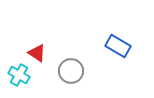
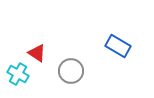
cyan cross: moved 1 px left, 1 px up
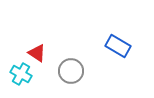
cyan cross: moved 3 px right
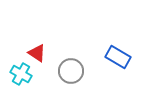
blue rectangle: moved 11 px down
